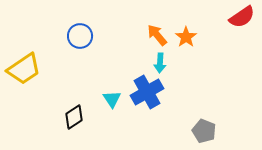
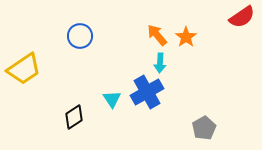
gray pentagon: moved 3 px up; rotated 20 degrees clockwise
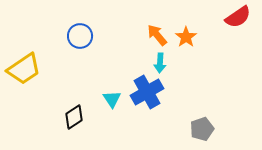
red semicircle: moved 4 px left
gray pentagon: moved 2 px left, 1 px down; rotated 10 degrees clockwise
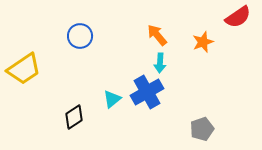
orange star: moved 17 px right, 5 px down; rotated 15 degrees clockwise
cyan triangle: rotated 24 degrees clockwise
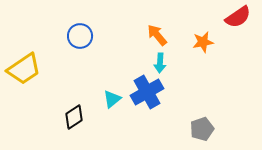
orange star: rotated 10 degrees clockwise
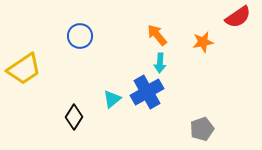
black diamond: rotated 25 degrees counterclockwise
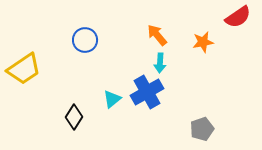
blue circle: moved 5 px right, 4 px down
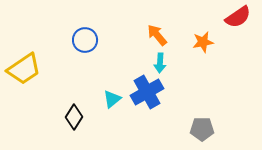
gray pentagon: rotated 20 degrees clockwise
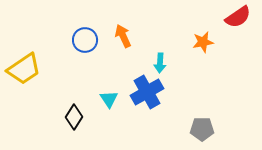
orange arrow: moved 34 px left, 1 px down; rotated 15 degrees clockwise
cyan triangle: moved 3 px left; rotated 24 degrees counterclockwise
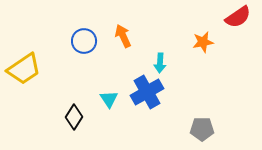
blue circle: moved 1 px left, 1 px down
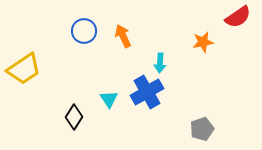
blue circle: moved 10 px up
gray pentagon: rotated 20 degrees counterclockwise
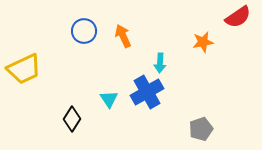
yellow trapezoid: rotated 9 degrees clockwise
black diamond: moved 2 px left, 2 px down
gray pentagon: moved 1 px left
